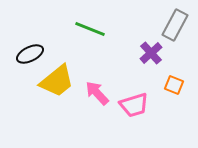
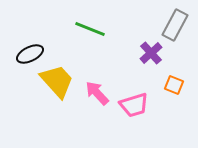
yellow trapezoid: rotated 93 degrees counterclockwise
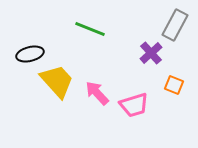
black ellipse: rotated 12 degrees clockwise
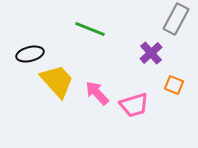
gray rectangle: moved 1 px right, 6 px up
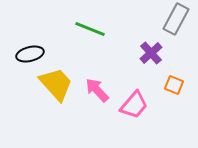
yellow trapezoid: moved 1 px left, 3 px down
pink arrow: moved 3 px up
pink trapezoid: rotated 32 degrees counterclockwise
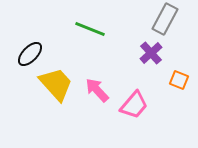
gray rectangle: moved 11 px left
black ellipse: rotated 32 degrees counterclockwise
orange square: moved 5 px right, 5 px up
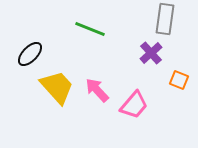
gray rectangle: rotated 20 degrees counterclockwise
yellow trapezoid: moved 1 px right, 3 px down
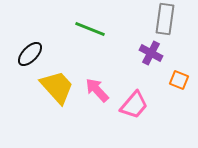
purple cross: rotated 20 degrees counterclockwise
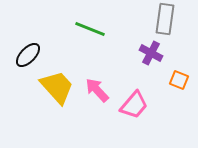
black ellipse: moved 2 px left, 1 px down
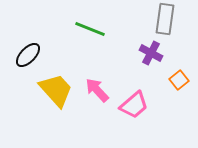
orange square: rotated 30 degrees clockwise
yellow trapezoid: moved 1 px left, 3 px down
pink trapezoid: rotated 8 degrees clockwise
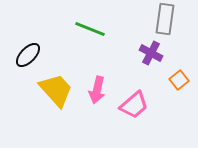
pink arrow: rotated 124 degrees counterclockwise
